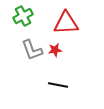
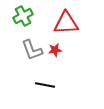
black line: moved 13 px left
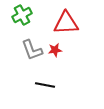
green cross: moved 1 px left, 1 px up
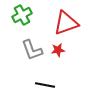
red triangle: rotated 16 degrees counterclockwise
red star: moved 3 px right
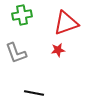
green cross: rotated 18 degrees clockwise
gray L-shape: moved 16 px left, 3 px down
black line: moved 11 px left, 8 px down
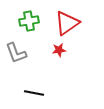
green cross: moved 7 px right, 6 px down
red triangle: moved 1 px right; rotated 16 degrees counterclockwise
red star: moved 1 px right
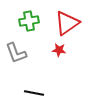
red star: rotated 16 degrees clockwise
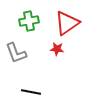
red star: moved 2 px left, 1 px up
black line: moved 3 px left, 1 px up
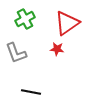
green cross: moved 4 px left, 2 px up; rotated 18 degrees counterclockwise
